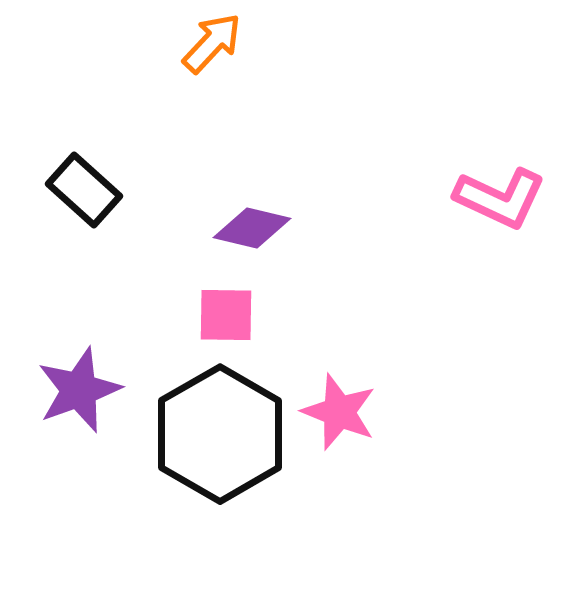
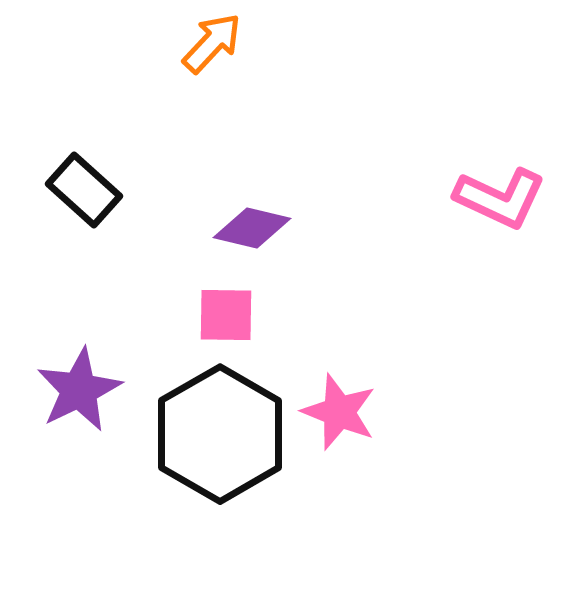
purple star: rotated 6 degrees counterclockwise
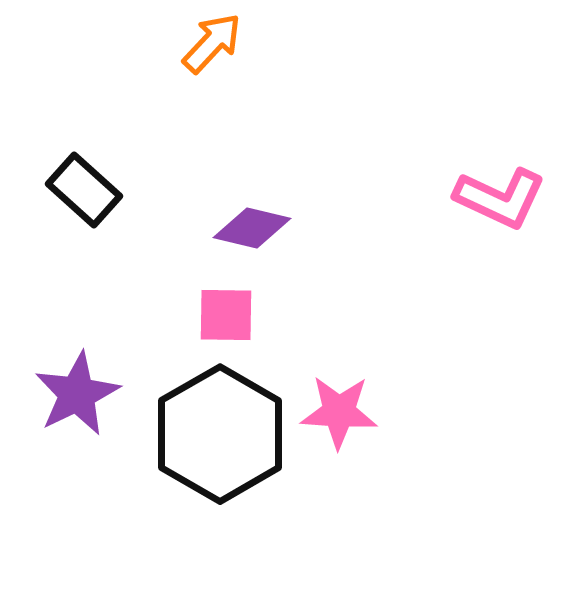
purple star: moved 2 px left, 4 px down
pink star: rotated 18 degrees counterclockwise
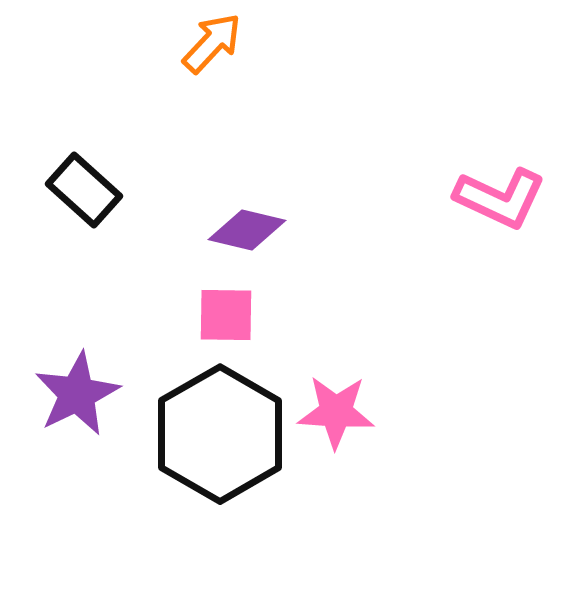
purple diamond: moved 5 px left, 2 px down
pink star: moved 3 px left
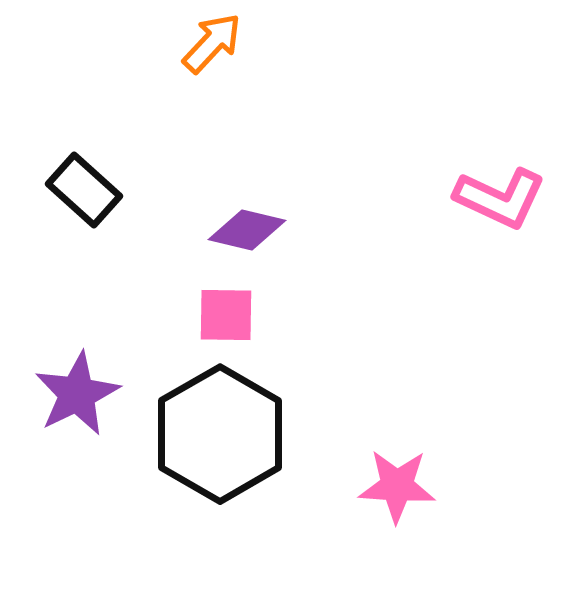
pink star: moved 61 px right, 74 px down
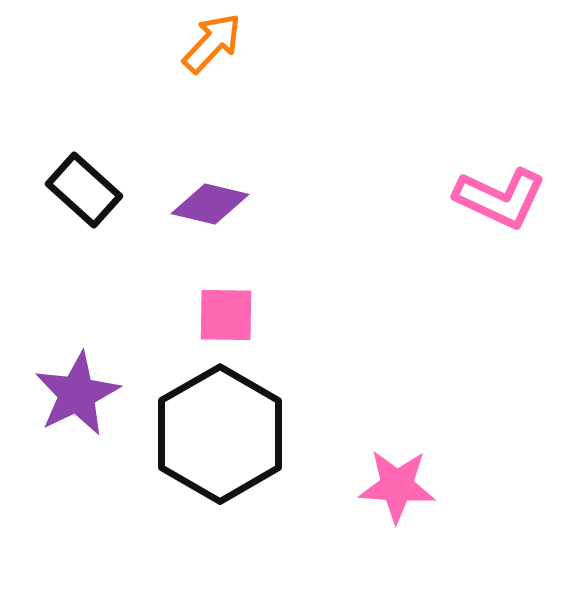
purple diamond: moved 37 px left, 26 px up
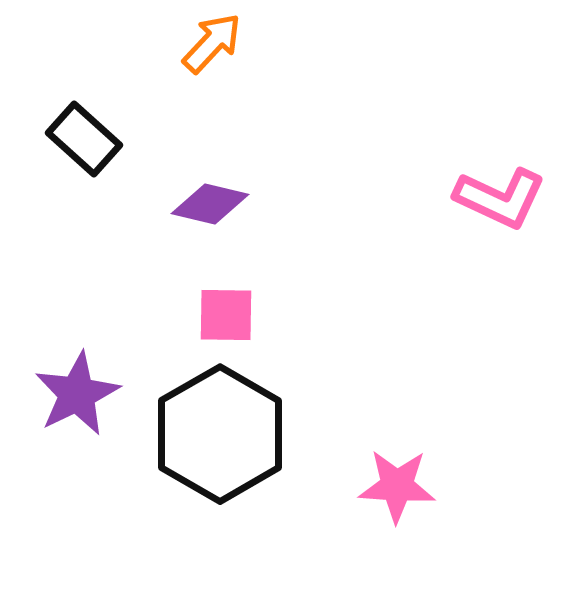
black rectangle: moved 51 px up
